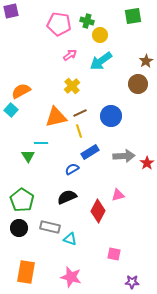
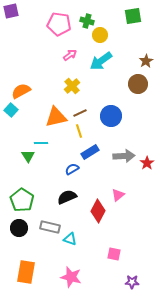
pink triangle: rotated 24 degrees counterclockwise
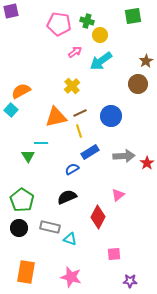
pink arrow: moved 5 px right, 3 px up
red diamond: moved 6 px down
pink square: rotated 16 degrees counterclockwise
purple star: moved 2 px left, 1 px up
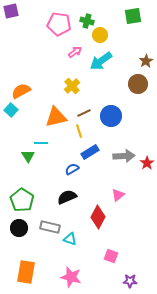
brown line: moved 4 px right
pink square: moved 3 px left, 2 px down; rotated 24 degrees clockwise
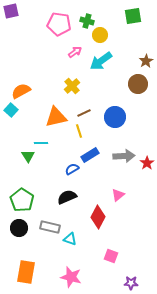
blue circle: moved 4 px right, 1 px down
blue rectangle: moved 3 px down
purple star: moved 1 px right, 2 px down
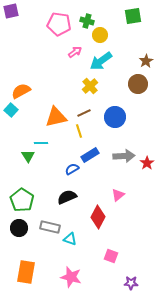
yellow cross: moved 18 px right
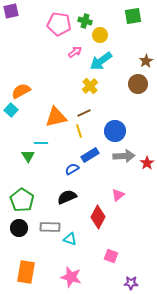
green cross: moved 2 px left
blue circle: moved 14 px down
gray rectangle: rotated 12 degrees counterclockwise
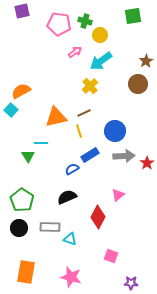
purple square: moved 11 px right
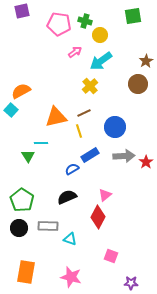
blue circle: moved 4 px up
red star: moved 1 px left, 1 px up
pink triangle: moved 13 px left
gray rectangle: moved 2 px left, 1 px up
